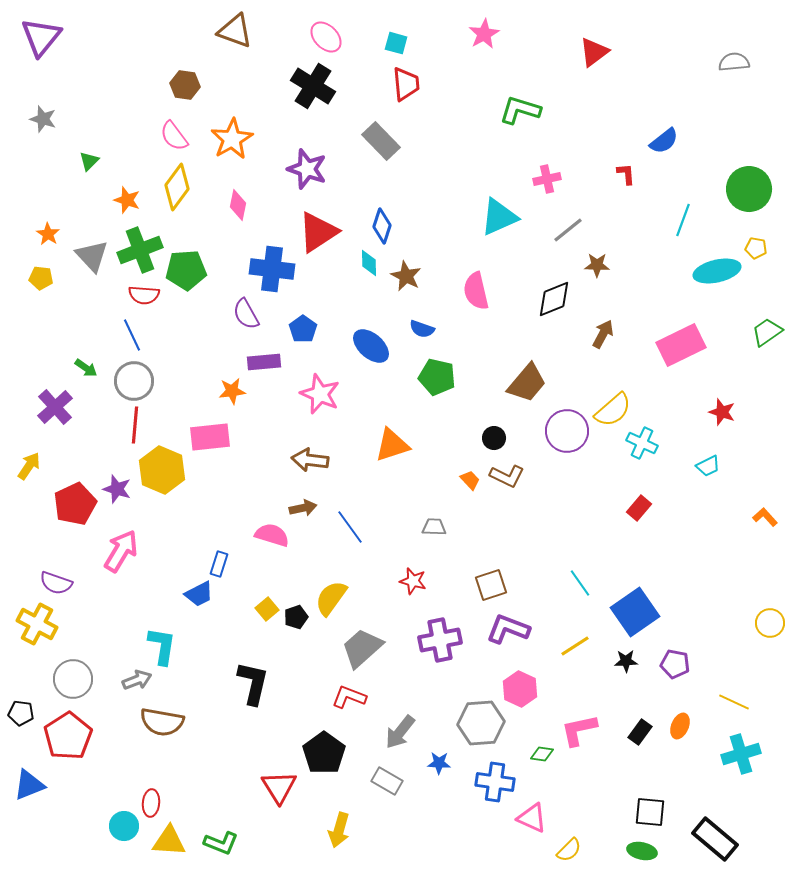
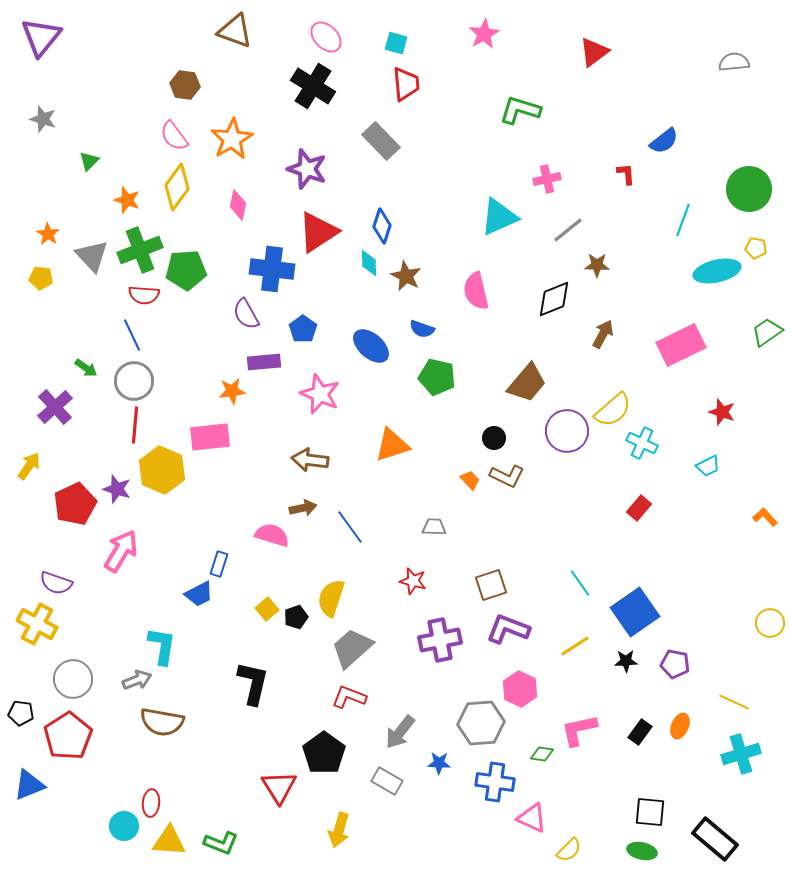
yellow semicircle at (331, 598): rotated 18 degrees counterclockwise
gray trapezoid at (362, 648): moved 10 px left
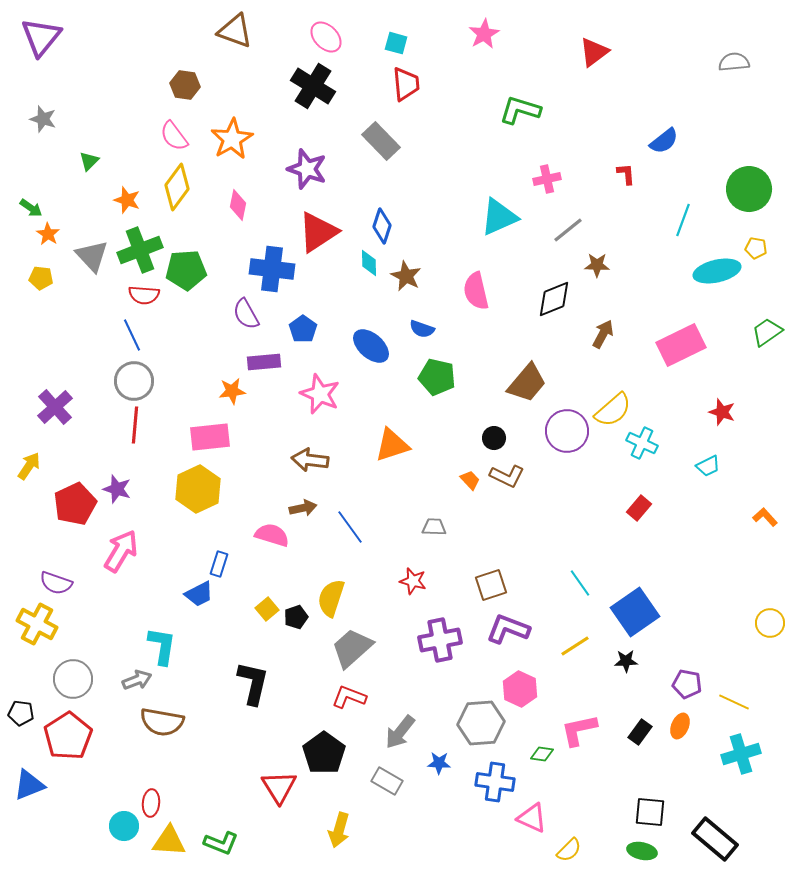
green arrow at (86, 368): moved 55 px left, 160 px up
yellow hexagon at (162, 470): moved 36 px right, 19 px down; rotated 12 degrees clockwise
purple pentagon at (675, 664): moved 12 px right, 20 px down
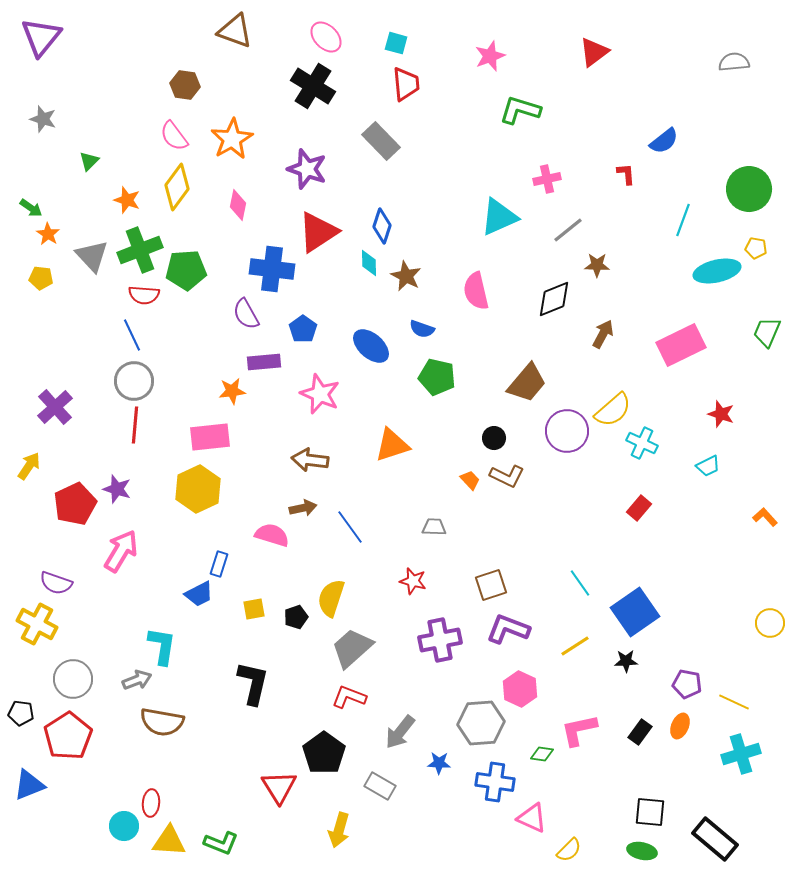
pink star at (484, 34): moved 6 px right, 22 px down; rotated 8 degrees clockwise
green trapezoid at (767, 332): rotated 32 degrees counterclockwise
red star at (722, 412): moved 1 px left, 2 px down
yellow square at (267, 609): moved 13 px left; rotated 30 degrees clockwise
gray rectangle at (387, 781): moved 7 px left, 5 px down
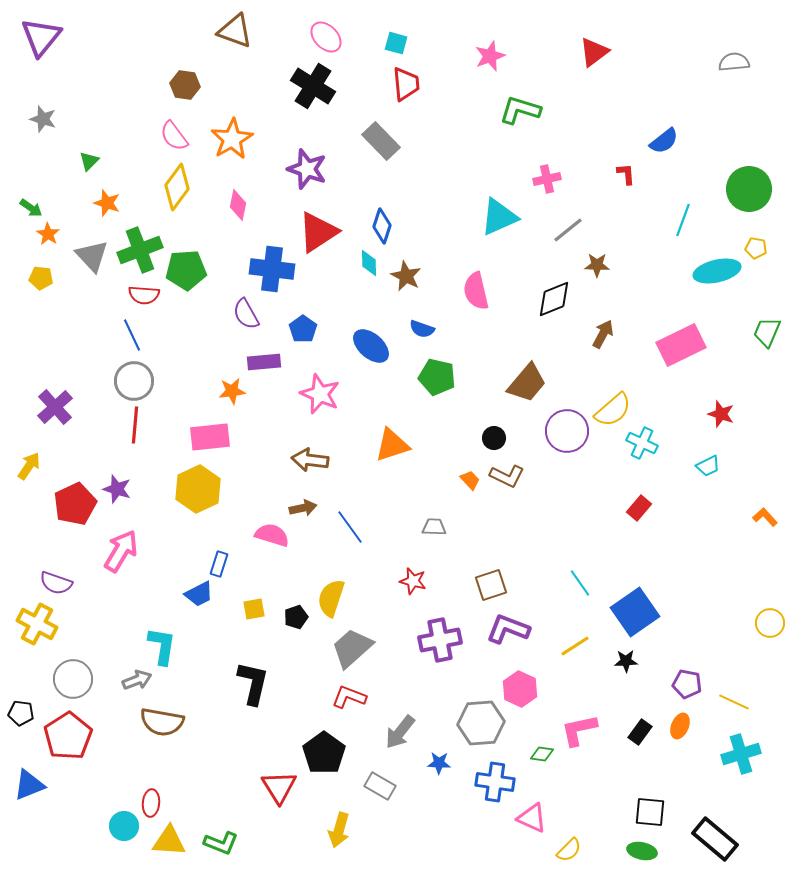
orange star at (127, 200): moved 20 px left, 3 px down
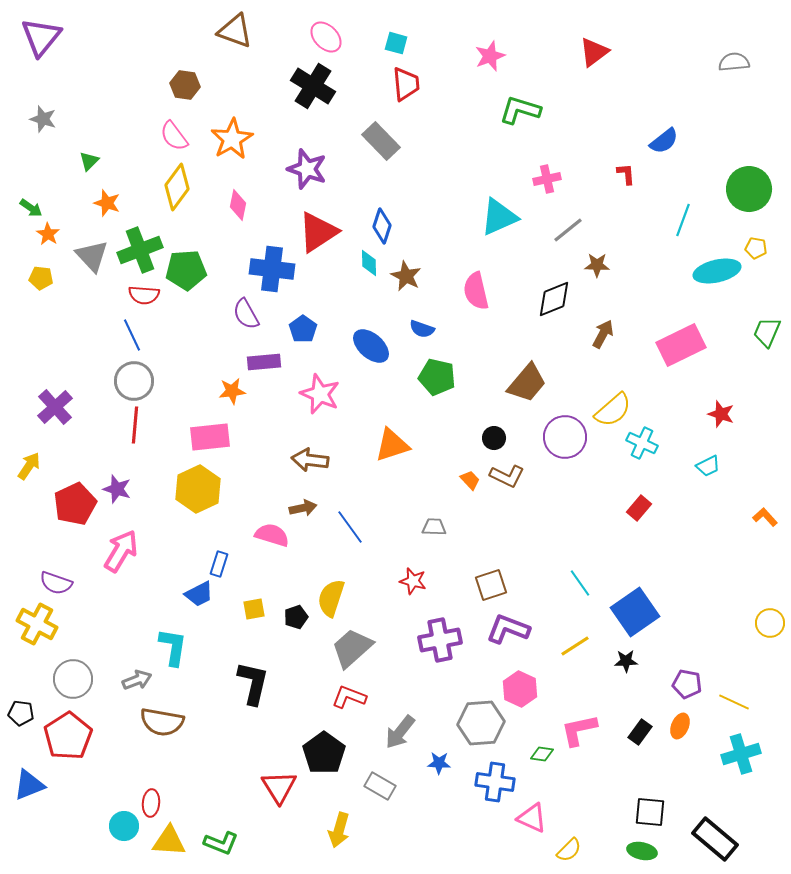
purple circle at (567, 431): moved 2 px left, 6 px down
cyan L-shape at (162, 646): moved 11 px right, 1 px down
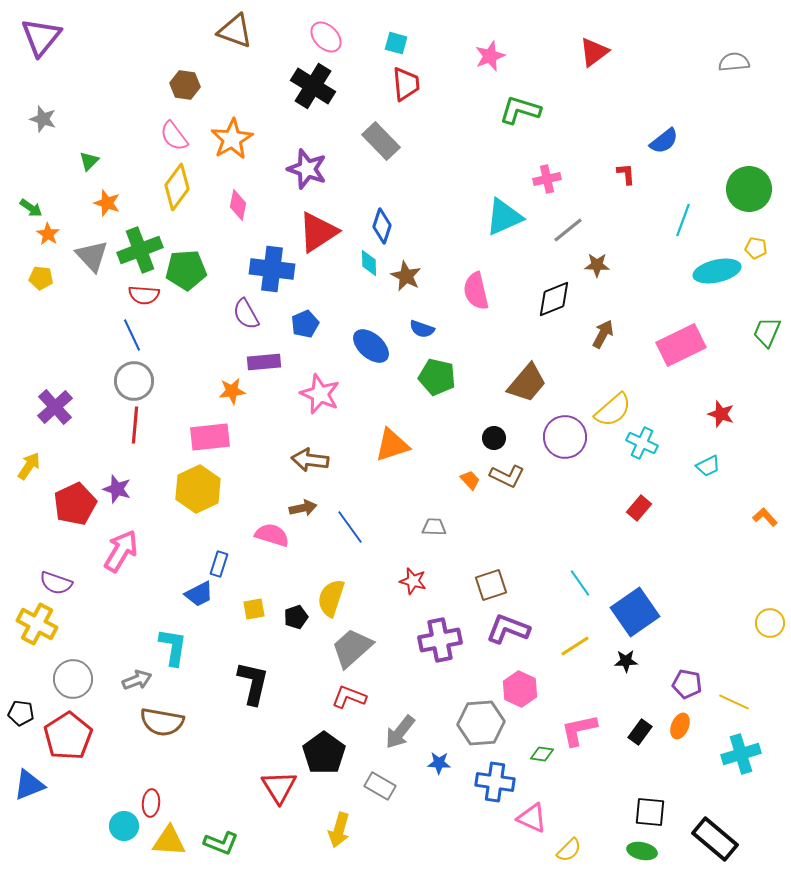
cyan triangle at (499, 217): moved 5 px right
blue pentagon at (303, 329): moved 2 px right, 5 px up; rotated 12 degrees clockwise
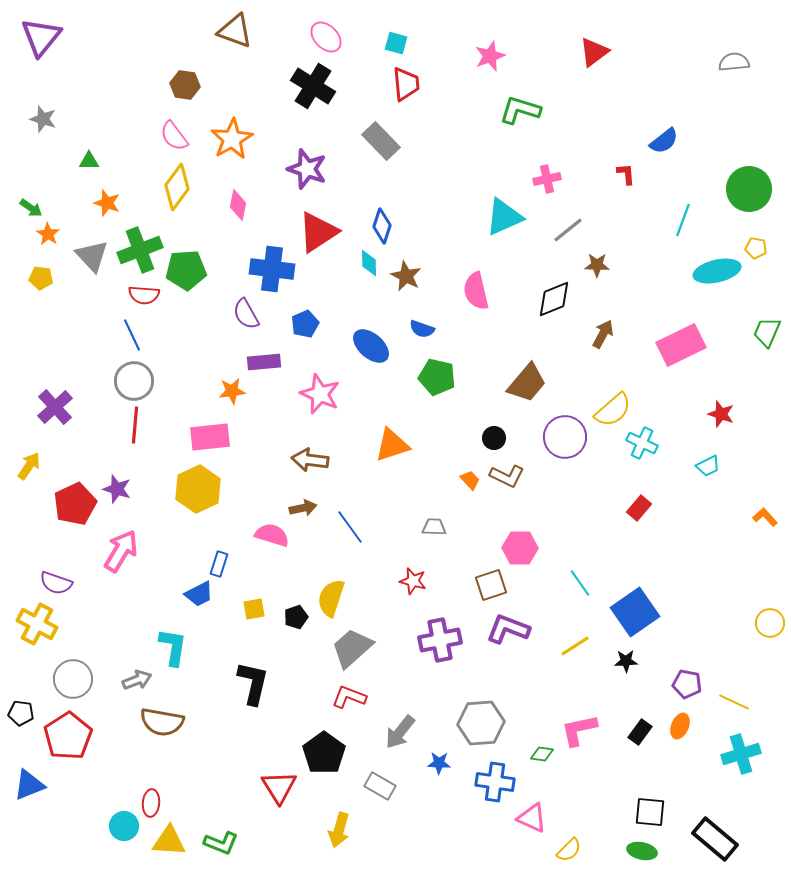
green triangle at (89, 161): rotated 45 degrees clockwise
pink hexagon at (520, 689): moved 141 px up; rotated 24 degrees counterclockwise
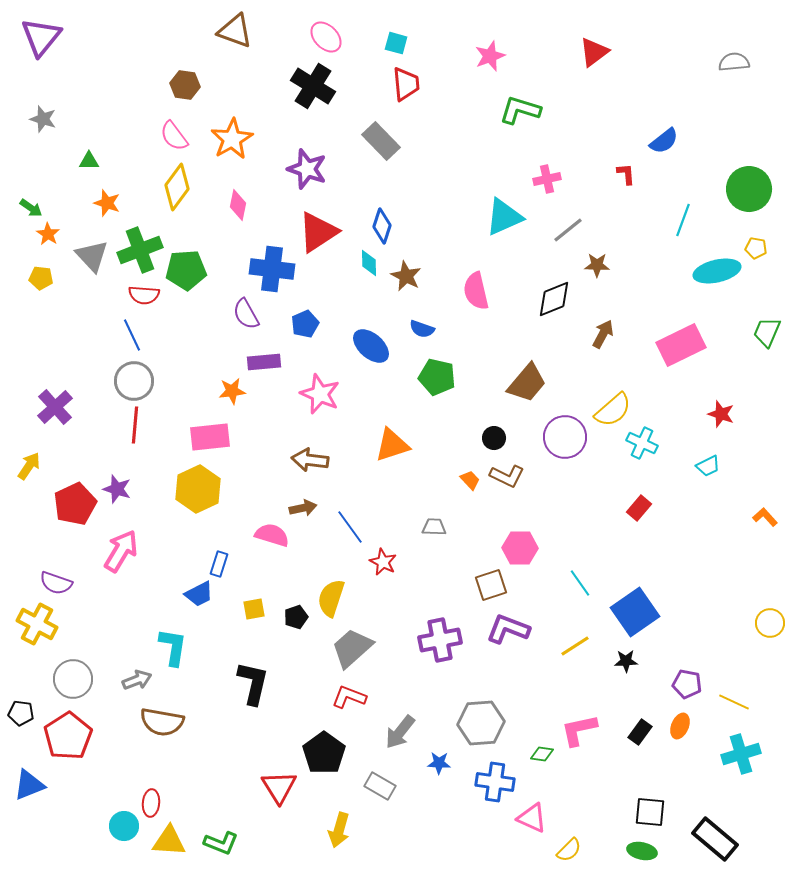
red star at (413, 581): moved 30 px left, 19 px up; rotated 12 degrees clockwise
